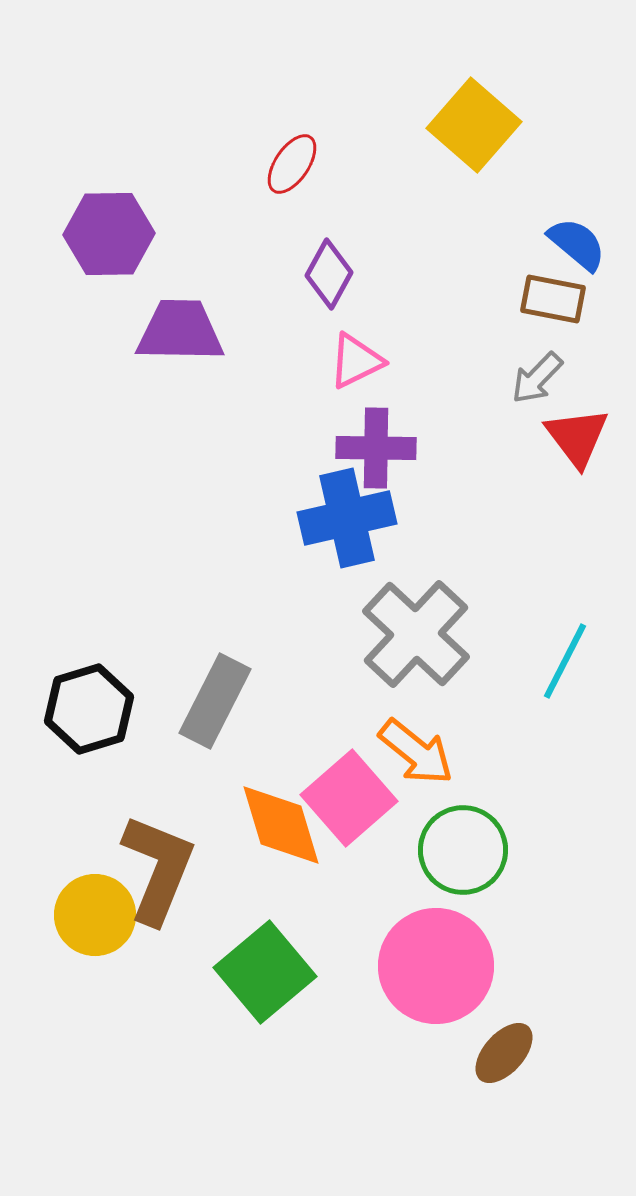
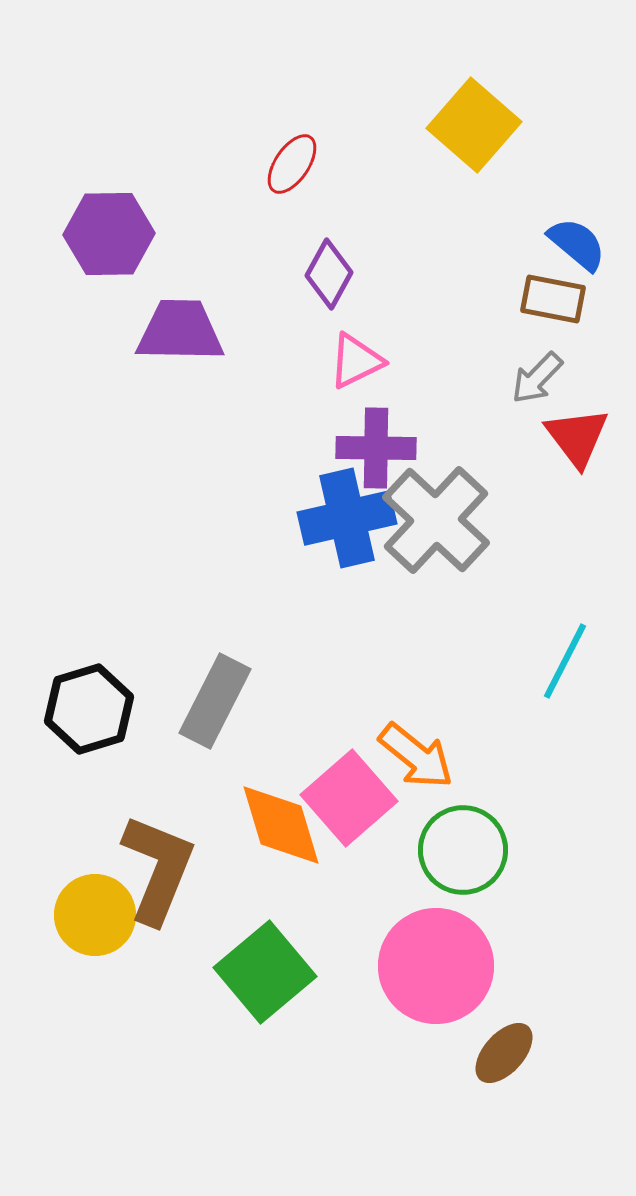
gray cross: moved 20 px right, 114 px up
orange arrow: moved 4 px down
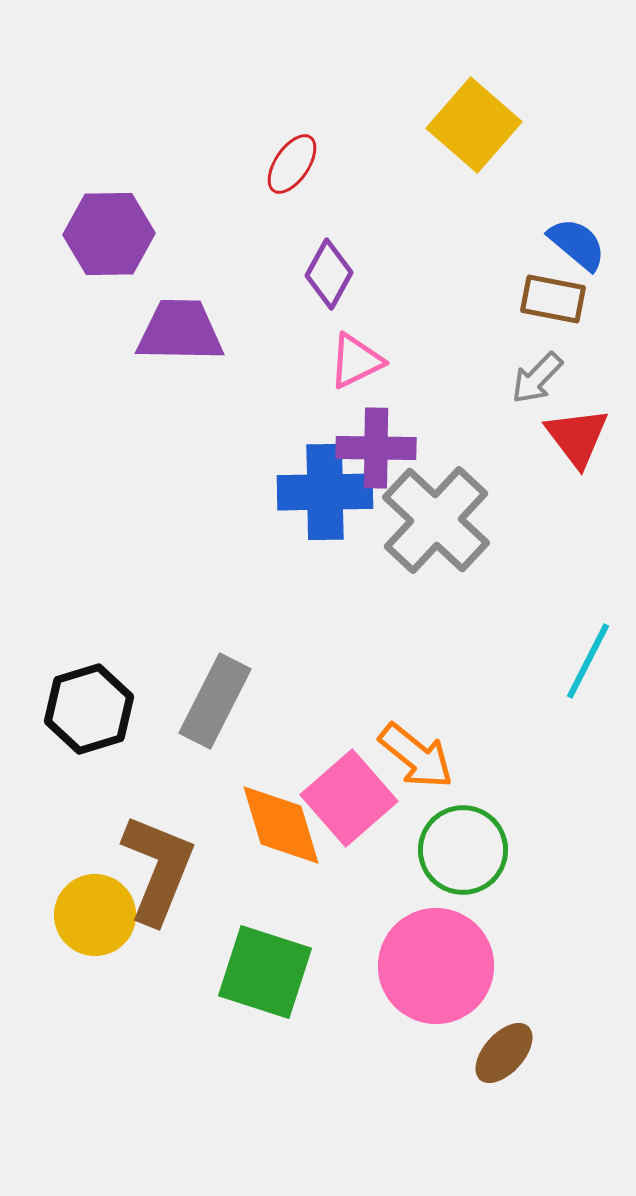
blue cross: moved 22 px left, 26 px up; rotated 12 degrees clockwise
cyan line: moved 23 px right
green square: rotated 32 degrees counterclockwise
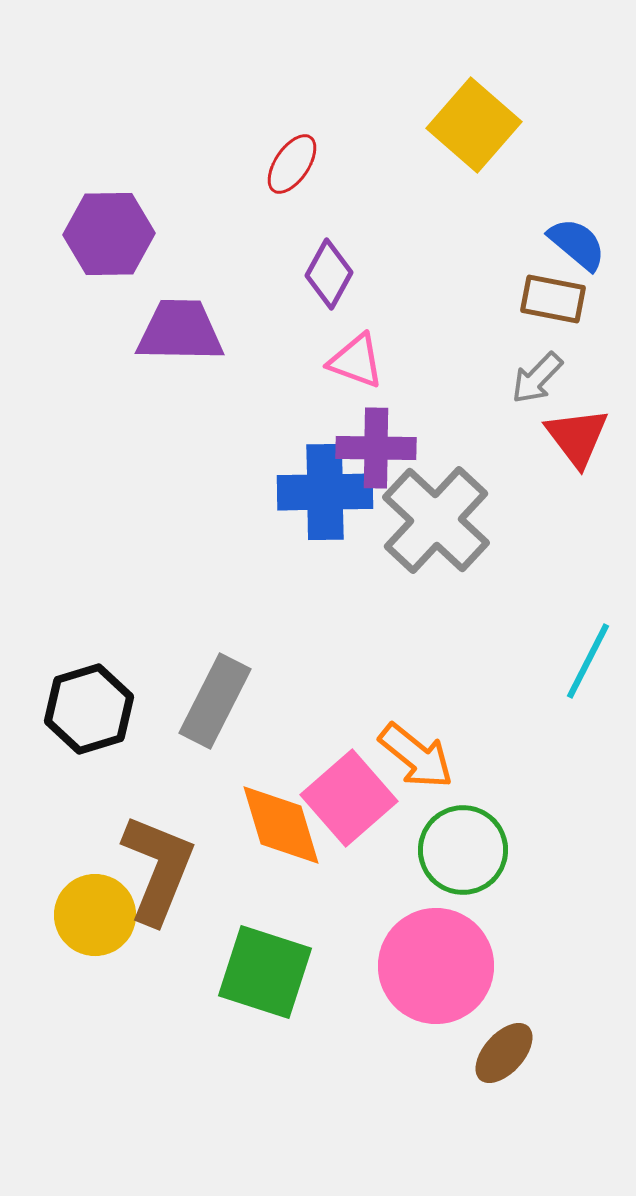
pink triangle: rotated 46 degrees clockwise
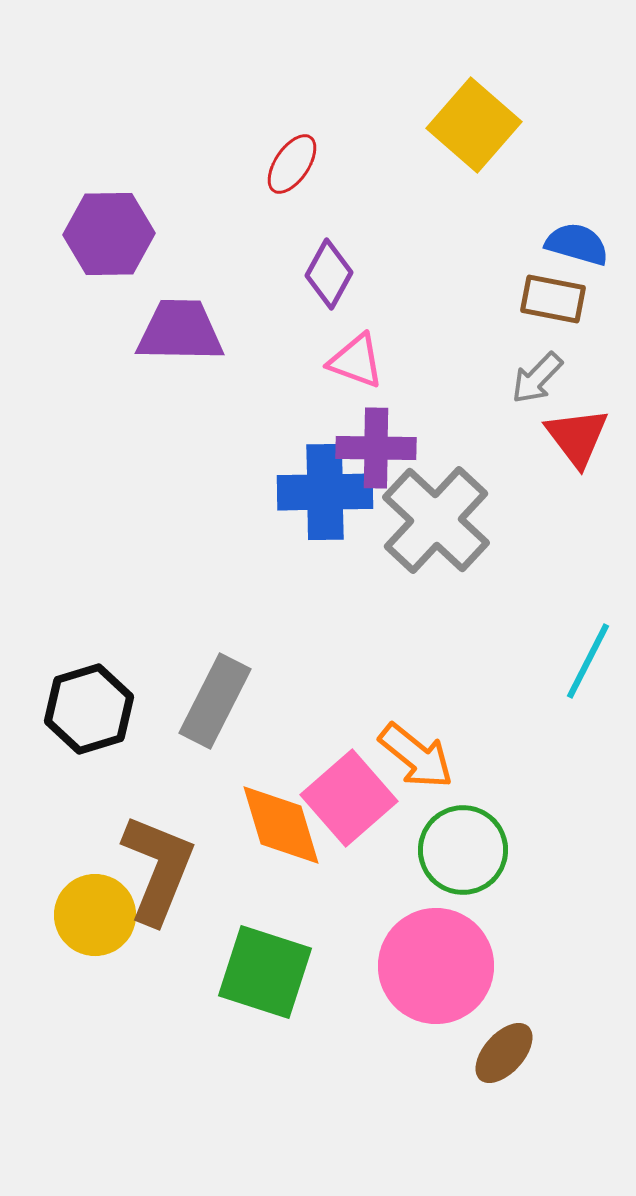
blue semicircle: rotated 24 degrees counterclockwise
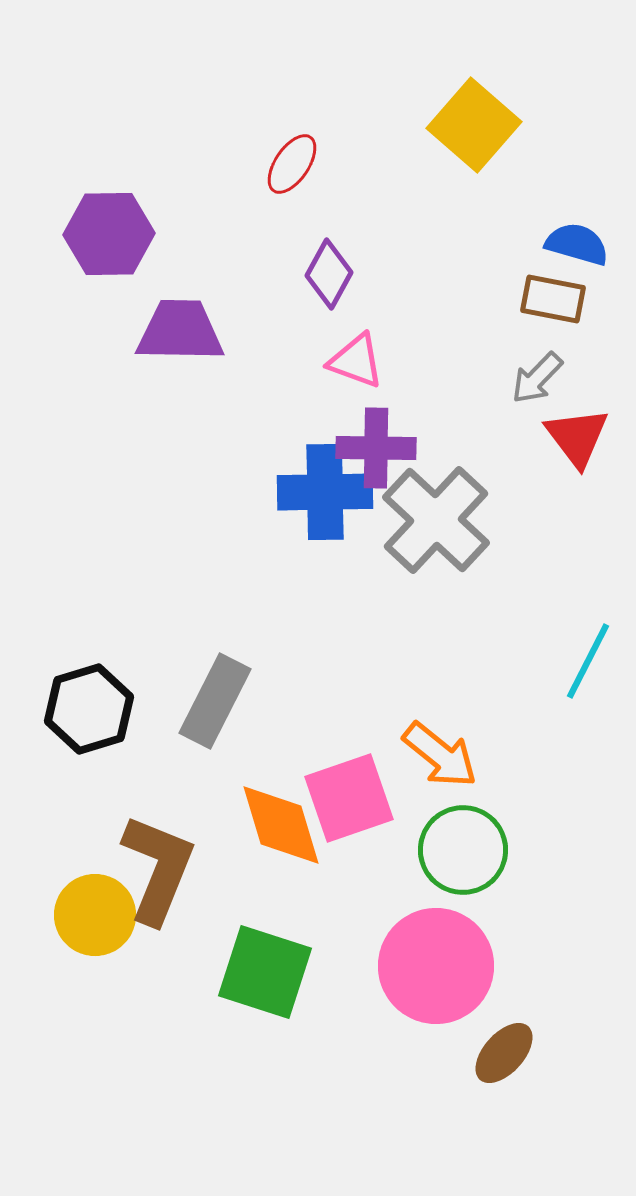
orange arrow: moved 24 px right, 1 px up
pink square: rotated 22 degrees clockwise
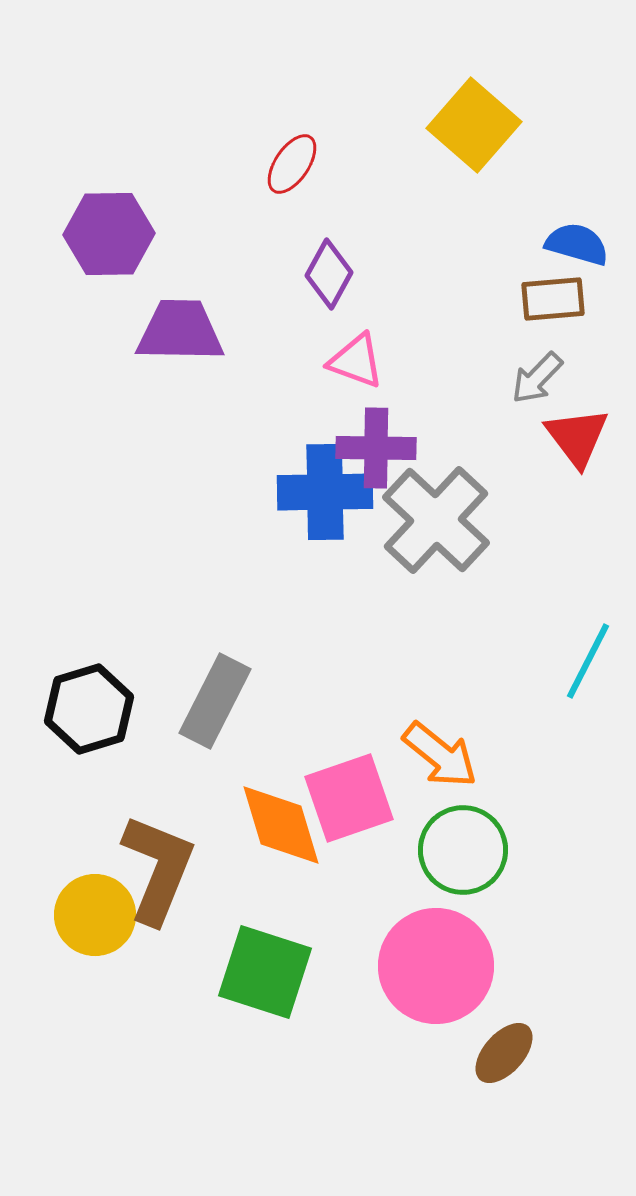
brown rectangle: rotated 16 degrees counterclockwise
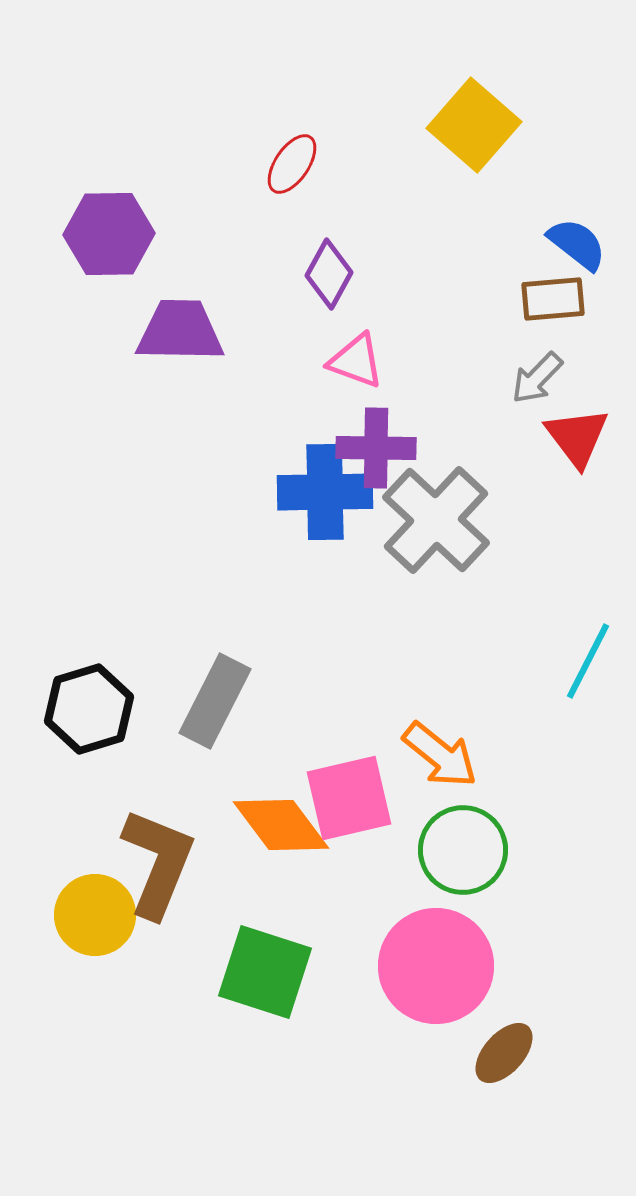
blue semicircle: rotated 22 degrees clockwise
pink square: rotated 6 degrees clockwise
orange diamond: rotated 20 degrees counterclockwise
brown L-shape: moved 6 px up
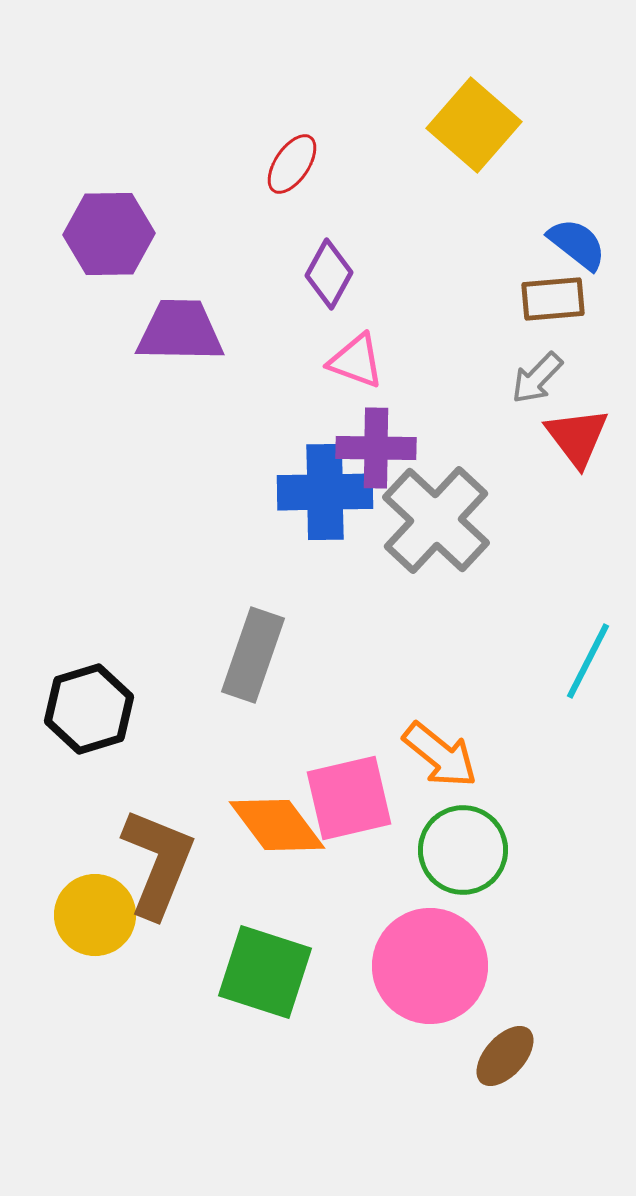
gray rectangle: moved 38 px right, 46 px up; rotated 8 degrees counterclockwise
orange diamond: moved 4 px left
pink circle: moved 6 px left
brown ellipse: moved 1 px right, 3 px down
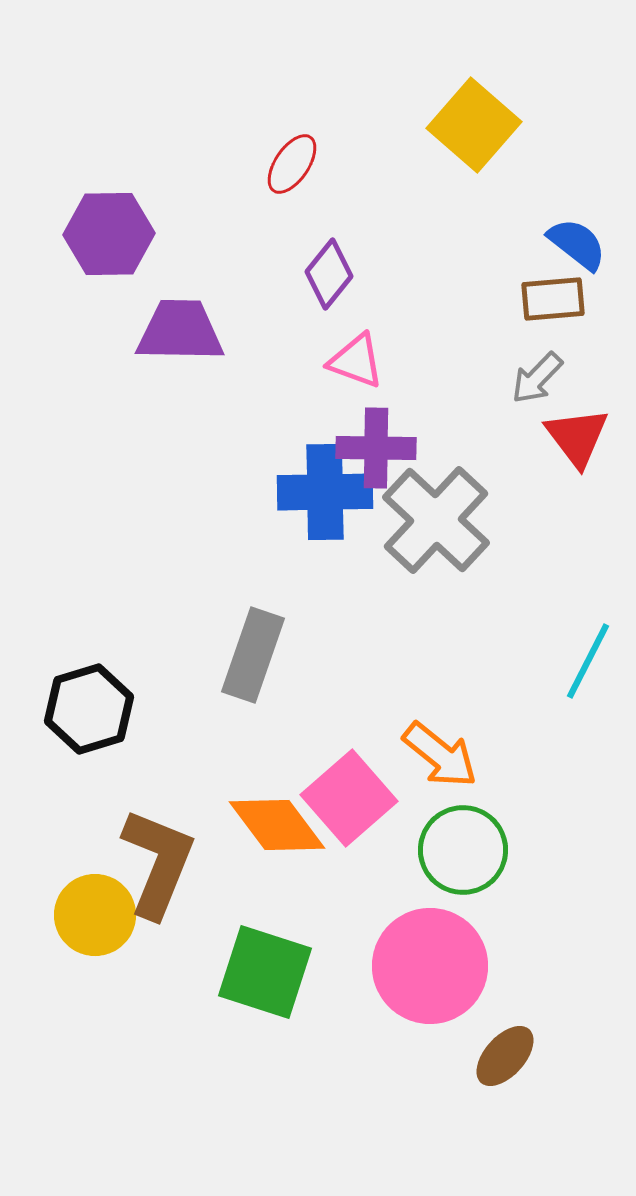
purple diamond: rotated 10 degrees clockwise
pink square: rotated 28 degrees counterclockwise
